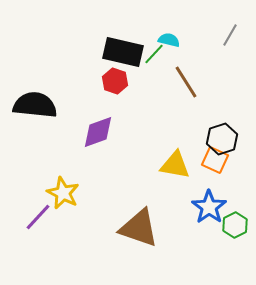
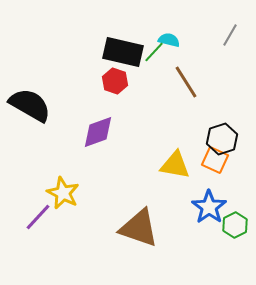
green line: moved 2 px up
black semicircle: moved 5 px left; rotated 24 degrees clockwise
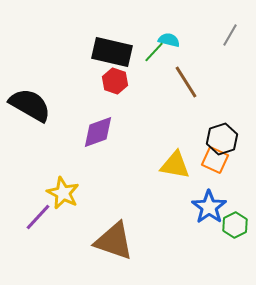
black rectangle: moved 11 px left
brown triangle: moved 25 px left, 13 px down
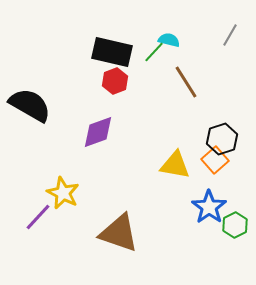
red hexagon: rotated 20 degrees clockwise
orange square: rotated 24 degrees clockwise
brown triangle: moved 5 px right, 8 px up
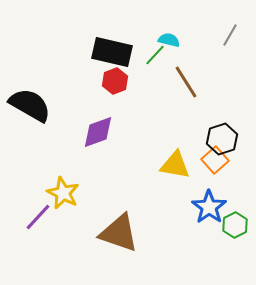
green line: moved 1 px right, 3 px down
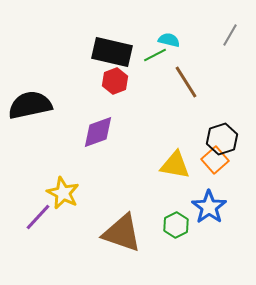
green line: rotated 20 degrees clockwise
black semicircle: rotated 42 degrees counterclockwise
green hexagon: moved 59 px left
brown triangle: moved 3 px right
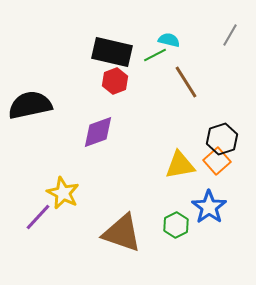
orange square: moved 2 px right, 1 px down
yellow triangle: moved 5 px right; rotated 20 degrees counterclockwise
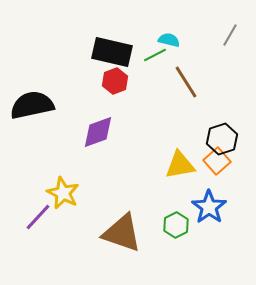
black semicircle: moved 2 px right
